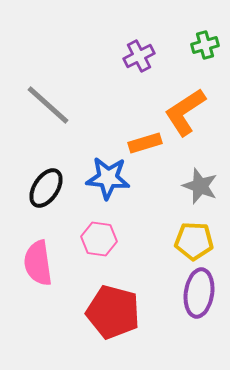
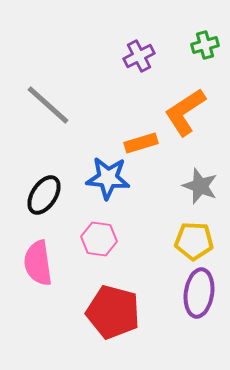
orange rectangle: moved 4 px left
black ellipse: moved 2 px left, 7 px down
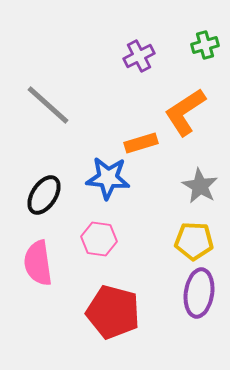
gray star: rotated 9 degrees clockwise
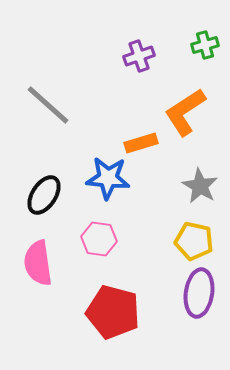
purple cross: rotated 8 degrees clockwise
yellow pentagon: rotated 9 degrees clockwise
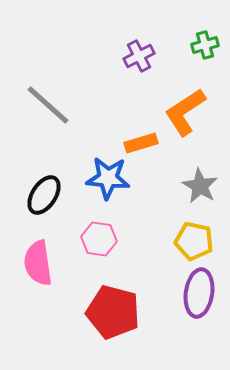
purple cross: rotated 8 degrees counterclockwise
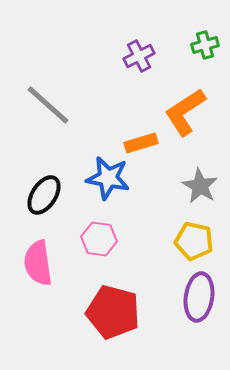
blue star: rotated 6 degrees clockwise
purple ellipse: moved 4 px down
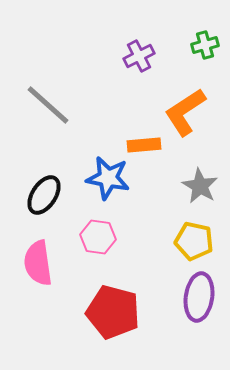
orange rectangle: moved 3 px right, 2 px down; rotated 12 degrees clockwise
pink hexagon: moved 1 px left, 2 px up
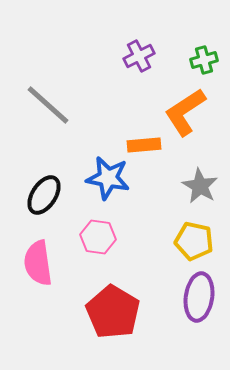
green cross: moved 1 px left, 15 px down
red pentagon: rotated 16 degrees clockwise
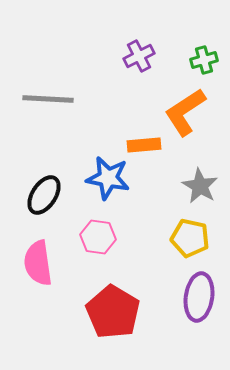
gray line: moved 6 px up; rotated 39 degrees counterclockwise
yellow pentagon: moved 4 px left, 3 px up
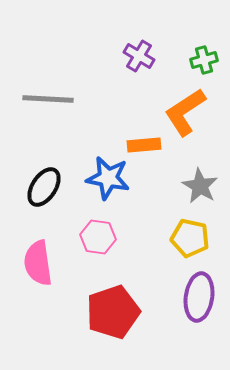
purple cross: rotated 32 degrees counterclockwise
black ellipse: moved 8 px up
red pentagon: rotated 22 degrees clockwise
